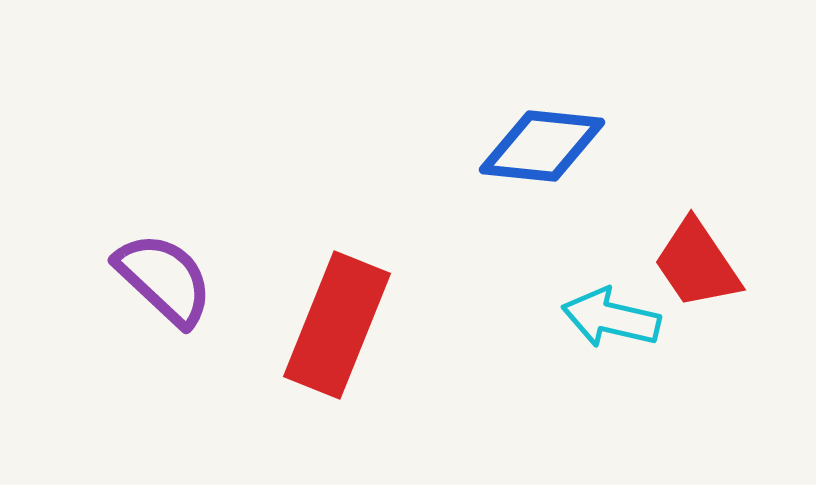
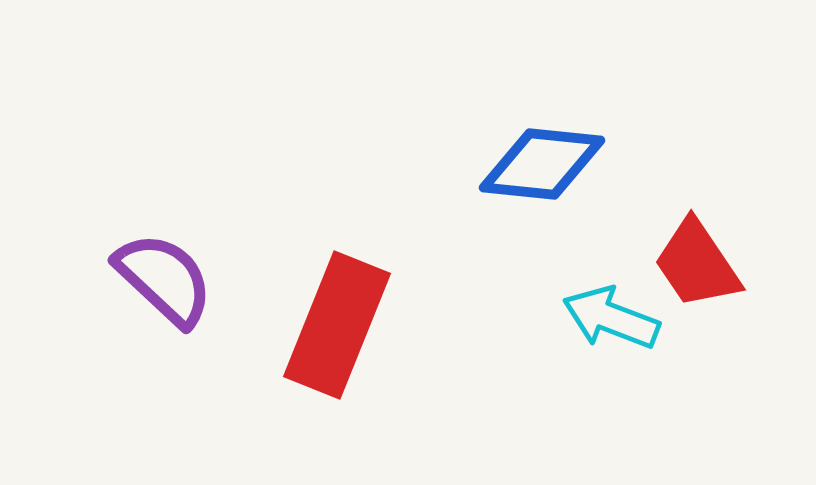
blue diamond: moved 18 px down
cyan arrow: rotated 8 degrees clockwise
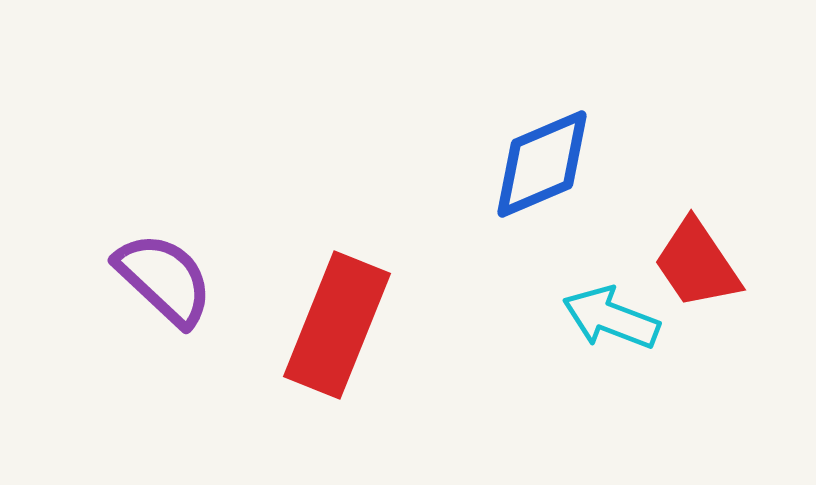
blue diamond: rotated 29 degrees counterclockwise
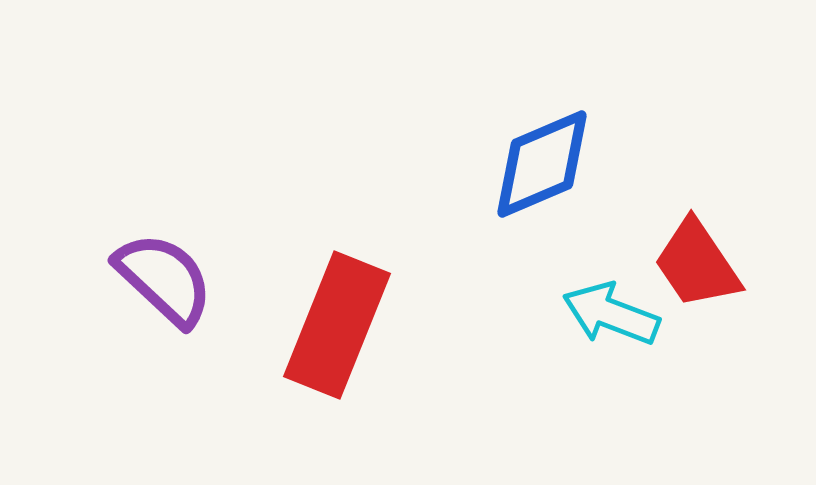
cyan arrow: moved 4 px up
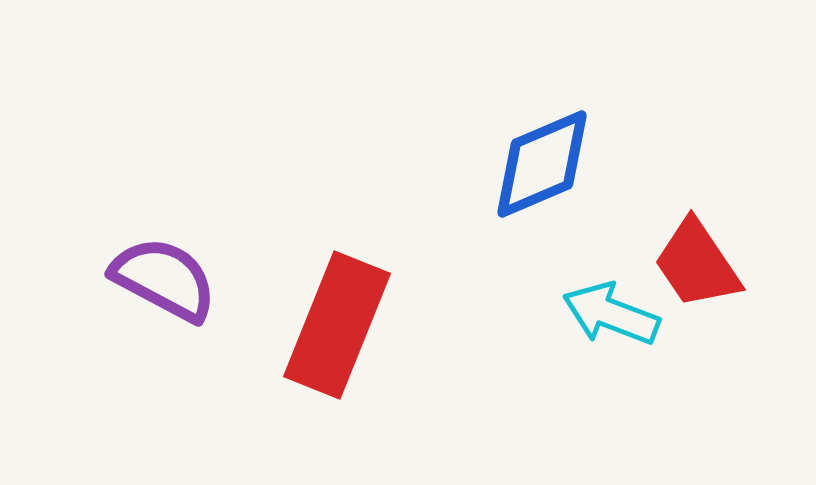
purple semicircle: rotated 15 degrees counterclockwise
